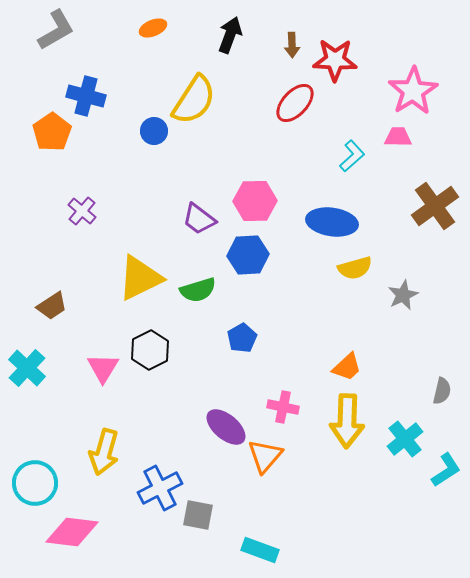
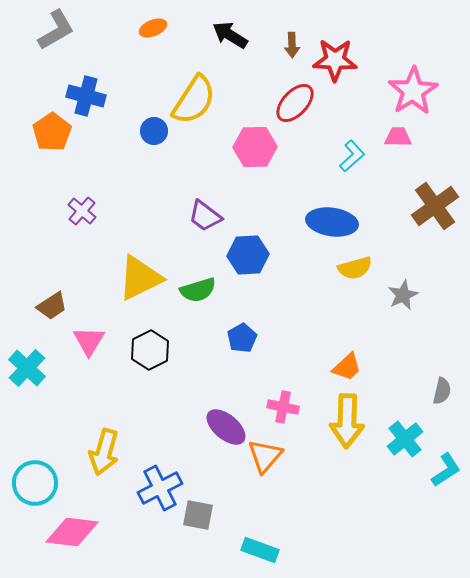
black arrow at (230, 35): rotated 78 degrees counterclockwise
pink hexagon at (255, 201): moved 54 px up
purple trapezoid at (199, 219): moved 6 px right, 3 px up
pink triangle at (103, 368): moved 14 px left, 27 px up
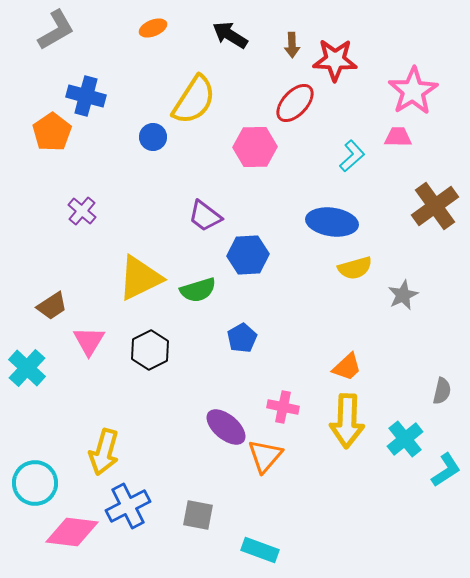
blue circle at (154, 131): moved 1 px left, 6 px down
blue cross at (160, 488): moved 32 px left, 18 px down
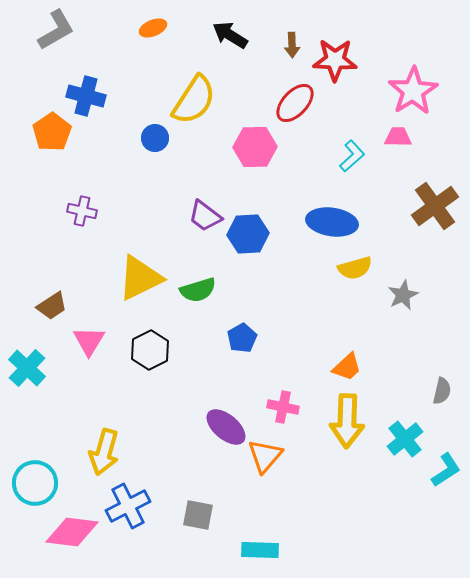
blue circle at (153, 137): moved 2 px right, 1 px down
purple cross at (82, 211): rotated 28 degrees counterclockwise
blue hexagon at (248, 255): moved 21 px up
cyan rectangle at (260, 550): rotated 18 degrees counterclockwise
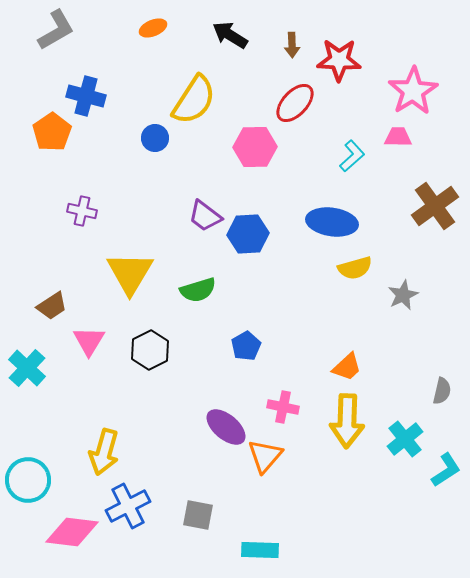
red star at (335, 60): moved 4 px right
yellow triangle at (140, 278): moved 10 px left, 5 px up; rotated 33 degrees counterclockwise
blue pentagon at (242, 338): moved 4 px right, 8 px down
cyan circle at (35, 483): moved 7 px left, 3 px up
